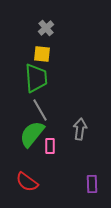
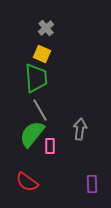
yellow square: rotated 18 degrees clockwise
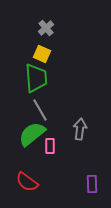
green semicircle: rotated 12 degrees clockwise
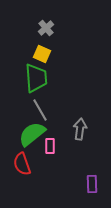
red semicircle: moved 5 px left, 18 px up; rotated 35 degrees clockwise
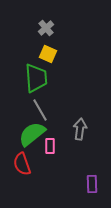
yellow square: moved 6 px right
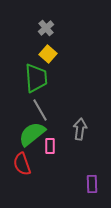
yellow square: rotated 18 degrees clockwise
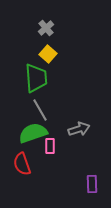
gray arrow: moved 1 px left; rotated 65 degrees clockwise
green semicircle: moved 1 px right, 1 px up; rotated 20 degrees clockwise
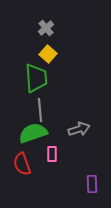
gray line: rotated 25 degrees clockwise
pink rectangle: moved 2 px right, 8 px down
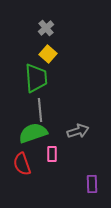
gray arrow: moved 1 px left, 2 px down
